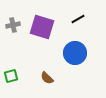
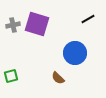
black line: moved 10 px right
purple square: moved 5 px left, 3 px up
brown semicircle: moved 11 px right
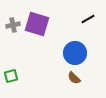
brown semicircle: moved 16 px right
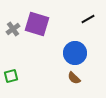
gray cross: moved 4 px down; rotated 24 degrees counterclockwise
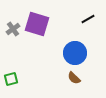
green square: moved 3 px down
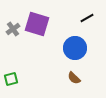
black line: moved 1 px left, 1 px up
blue circle: moved 5 px up
